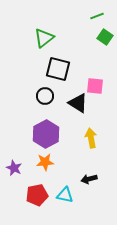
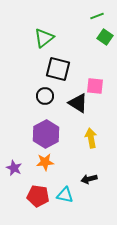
red pentagon: moved 1 px right, 1 px down; rotated 20 degrees clockwise
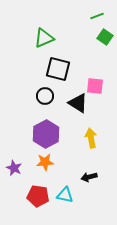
green triangle: rotated 15 degrees clockwise
black arrow: moved 2 px up
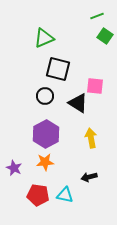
green square: moved 1 px up
red pentagon: moved 1 px up
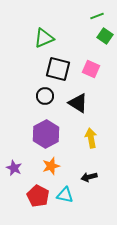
pink square: moved 4 px left, 17 px up; rotated 18 degrees clockwise
orange star: moved 6 px right, 4 px down; rotated 12 degrees counterclockwise
red pentagon: moved 1 px down; rotated 20 degrees clockwise
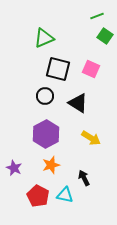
yellow arrow: rotated 132 degrees clockwise
orange star: moved 1 px up
black arrow: moved 5 px left, 1 px down; rotated 77 degrees clockwise
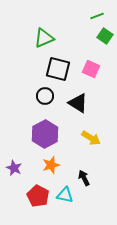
purple hexagon: moved 1 px left
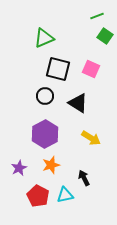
purple star: moved 5 px right; rotated 21 degrees clockwise
cyan triangle: rotated 24 degrees counterclockwise
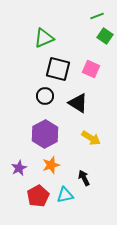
red pentagon: rotated 15 degrees clockwise
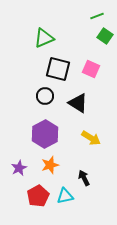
orange star: moved 1 px left
cyan triangle: moved 1 px down
